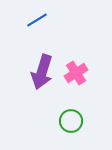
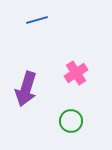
blue line: rotated 15 degrees clockwise
purple arrow: moved 16 px left, 17 px down
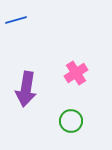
blue line: moved 21 px left
purple arrow: rotated 8 degrees counterclockwise
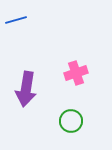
pink cross: rotated 15 degrees clockwise
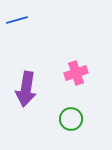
blue line: moved 1 px right
green circle: moved 2 px up
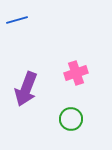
purple arrow: rotated 12 degrees clockwise
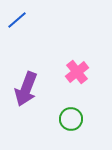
blue line: rotated 25 degrees counterclockwise
pink cross: moved 1 px right, 1 px up; rotated 20 degrees counterclockwise
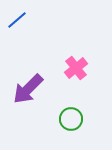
pink cross: moved 1 px left, 4 px up
purple arrow: moved 2 px right; rotated 24 degrees clockwise
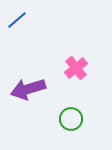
purple arrow: rotated 28 degrees clockwise
